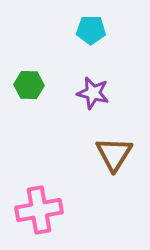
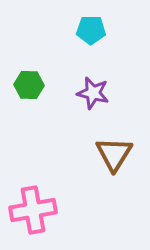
pink cross: moved 6 px left
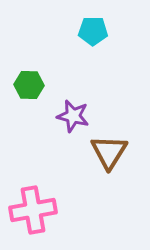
cyan pentagon: moved 2 px right, 1 px down
purple star: moved 20 px left, 23 px down
brown triangle: moved 5 px left, 2 px up
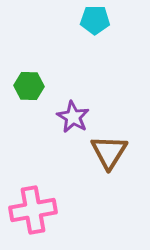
cyan pentagon: moved 2 px right, 11 px up
green hexagon: moved 1 px down
purple star: moved 1 px down; rotated 16 degrees clockwise
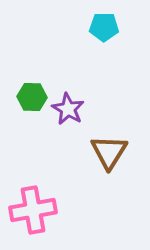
cyan pentagon: moved 9 px right, 7 px down
green hexagon: moved 3 px right, 11 px down
purple star: moved 5 px left, 8 px up
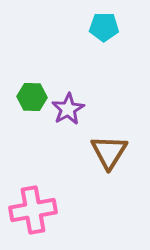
purple star: rotated 12 degrees clockwise
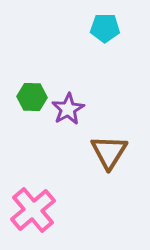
cyan pentagon: moved 1 px right, 1 px down
pink cross: rotated 30 degrees counterclockwise
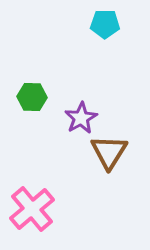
cyan pentagon: moved 4 px up
purple star: moved 13 px right, 9 px down
pink cross: moved 1 px left, 1 px up
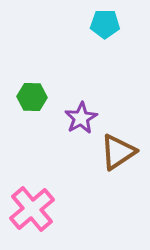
brown triangle: moved 9 px right; rotated 24 degrees clockwise
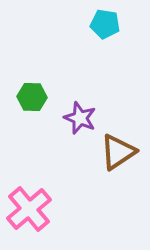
cyan pentagon: rotated 8 degrees clockwise
purple star: moved 1 px left; rotated 20 degrees counterclockwise
pink cross: moved 3 px left
